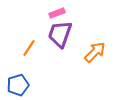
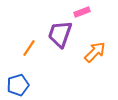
pink rectangle: moved 25 px right, 1 px up
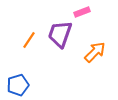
orange line: moved 8 px up
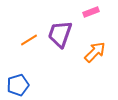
pink rectangle: moved 9 px right
orange line: rotated 24 degrees clockwise
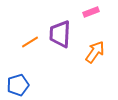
purple trapezoid: rotated 16 degrees counterclockwise
orange line: moved 1 px right, 2 px down
orange arrow: rotated 10 degrees counterclockwise
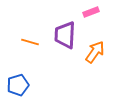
purple trapezoid: moved 5 px right, 1 px down
orange line: rotated 48 degrees clockwise
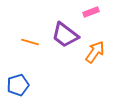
purple trapezoid: rotated 56 degrees counterclockwise
